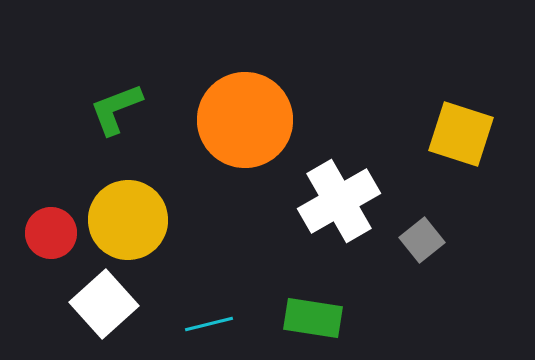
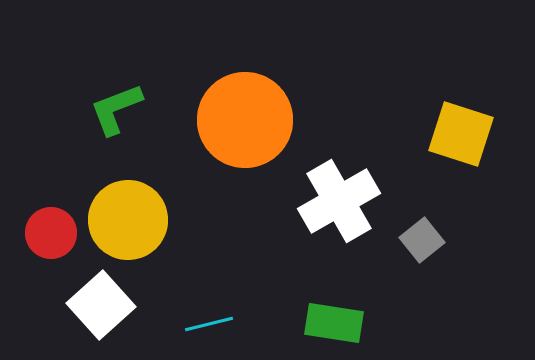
white square: moved 3 px left, 1 px down
green rectangle: moved 21 px right, 5 px down
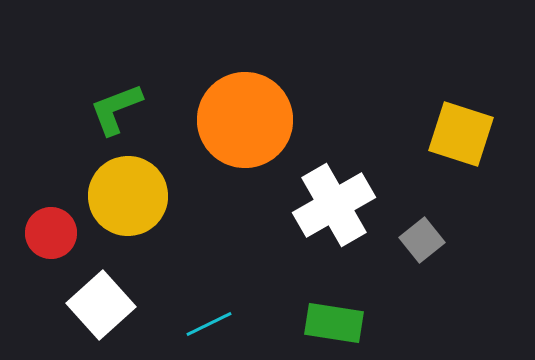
white cross: moved 5 px left, 4 px down
yellow circle: moved 24 px up
cyan line: rotated 12 degrees counterclockwise
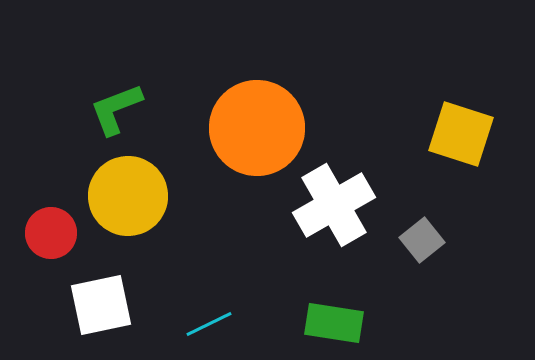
orange circle: moved 12 px right, 8 px down
white square: rotated 30 degrees clockwise
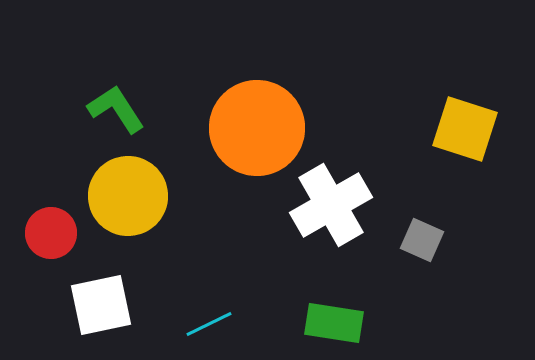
green L-shape: rotated 78 degrees clockwise
yellow square: moved 4 px right, 5 px up
white cross: moved 3 px left
gray square: rotated 27 degrees counterclockwise
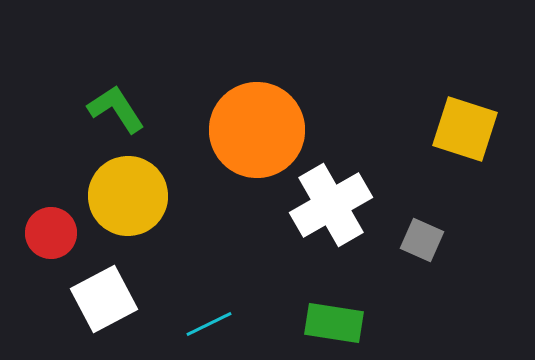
orange circle: moved 2 px down
white square: moved 3 px right, 6 px up; rotated 16 degrees counterclockwise
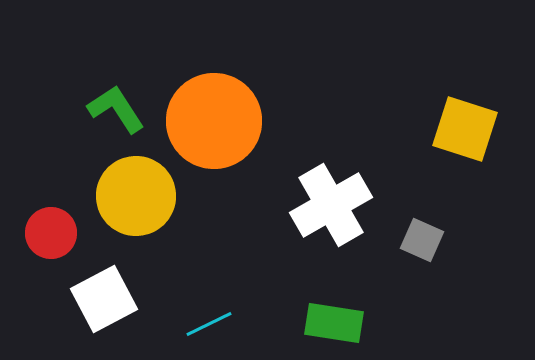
orange circle: moved 43 px left, 9 px up
yellow circle: moved 8 px right
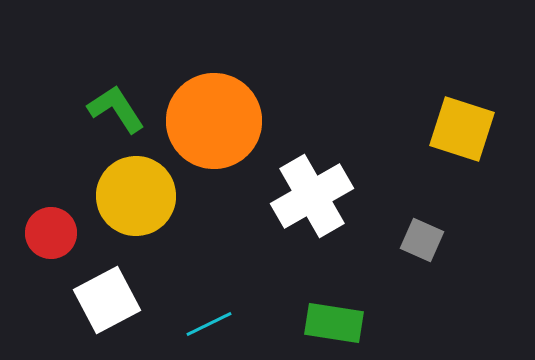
yellow square: moved 3 px left
white cross: moved 19 px left, 9 px up
white square: moved 3 px right, 1 px down
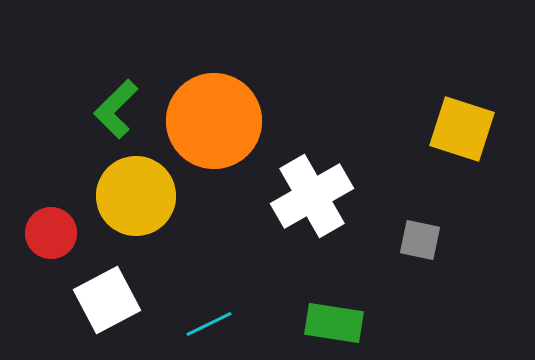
green L-shape: rotated 102 degrees counterclockwise
gray square: moved 2 px left; rotated 12 degrees counterclockwise
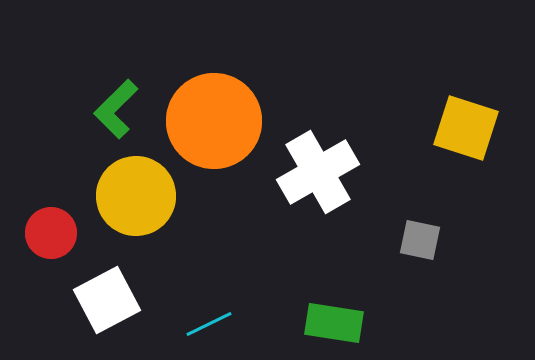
yellow square: moved 4 px right, 1 px up
white cross: moved 6 px right, 24 px up
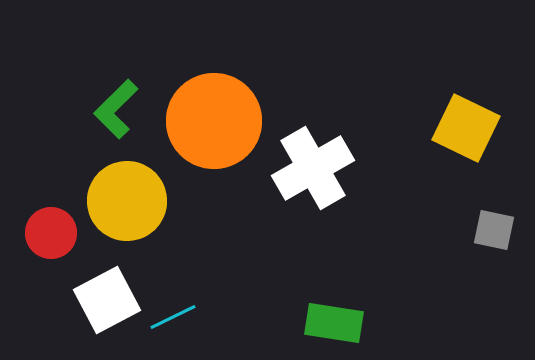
yellow square: rotated 8 degrees clockwise
white cross: moved 5 px left, 4 px up
yellow circle: moved 9 px left, 5 px down
gray square: moved 74 px right, 10 px up
cyan line: moved 36 px left, 7 px up
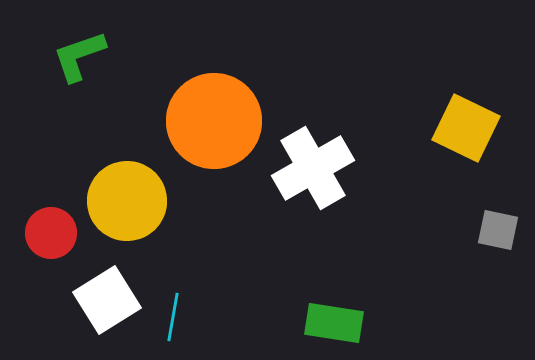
green L-shape: moved 37 px left, 53 px up; rotated 26 degrees clockwise
gray square: moved 4 px right
white square: rotated 4 degrees counterclockwise
cyan line: rotated 54 degrees counterclockwise
